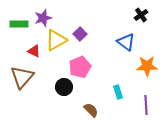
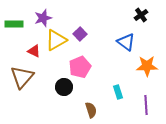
green rectangle: moved 5 px left
brown semicircle: rotated 28 degrees clockwise
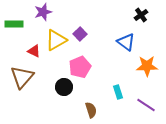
purple star: moved 6 px up
purple line: rotated 54 degrees counterclockwise
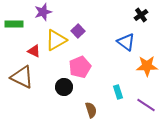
purple square: moved 2 px left, 3 px up
brown triangle: rotated 45 degrees counterclockwise
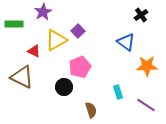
purple star: rotated 12 degrees counterclockwise
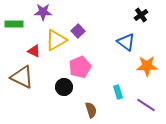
purple star: rotated 30 degrees clockwise
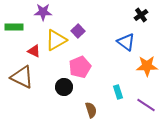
green rectangle: moved 3 px down
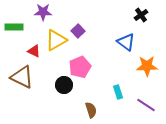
black circle: moved 2 px up
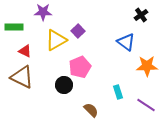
red triangle: moved 9 px left
brown semicircle: rotated 28 degrees counterclockwise
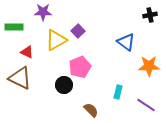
black cross: moved 9 px right; rotated 24 degrees clockwise
red triangle: moved 2 px right, 1 px down
orange star: moved 2 px right
brown triangle: moved 2 px left, 1 px down
cyan rectangle: rotated 32 degrees clockwise
